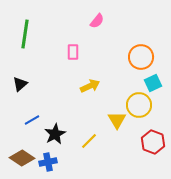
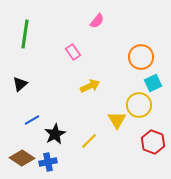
pink rectangle: rotated 35 degrees counterclockwise
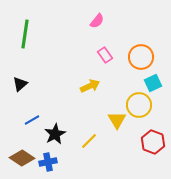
pink rectangle: moved 32 px right, 3 px down
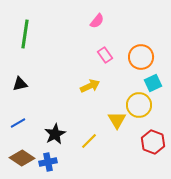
black triangle: rotated 28 degrees clockwise
blue line: moved 14 px left, 3 px down
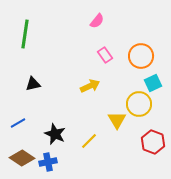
orange circle: moved 1 px up
black triangle: moved 13 px right
yellow circle: moved 1 px up
black star: rotated 20 degrees counterclockwise
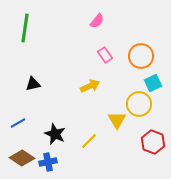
green line: moved 6 px up
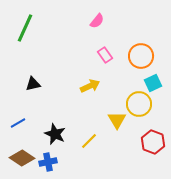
green line: rotated 16 degrees clockwise
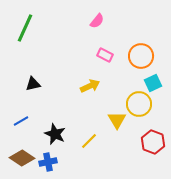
pink rectangle: rotated 28 degrees counterclockwise
blue line: moved 3 px right, 2 px up
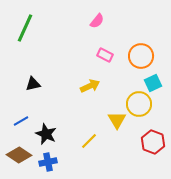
black star: moved 9 px left
brown diamond: moved 3 px left, 3 px up
